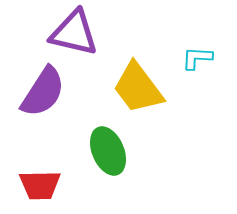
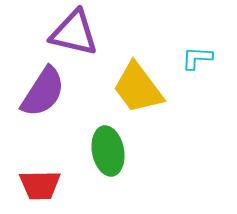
green ellipse: rotated 12 degrees clockwise
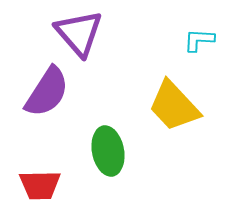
purple triangle: moved 5 px right; rotated 36 degrees clockwise
cyan L-shape: moved 2 px right, 18 px up
yellow trapezoid: moved 36 px right, 18 px down; rotated 6 degrees counterclockwise
purple semicircle: moved 4 px right
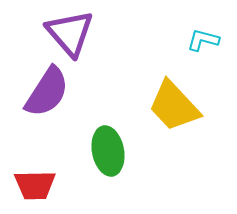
purple triangle: moved 9 px left
cyan L-shape: moved 4 px right; rotated 12 degrees clockwise
red trapezoid: moved 5 px left
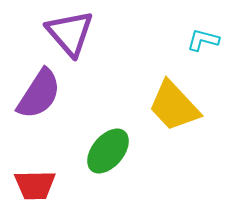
purple semicircle: moved 8 px left, 2 px down
green ellipse: rotated 51 degrees clockwise
